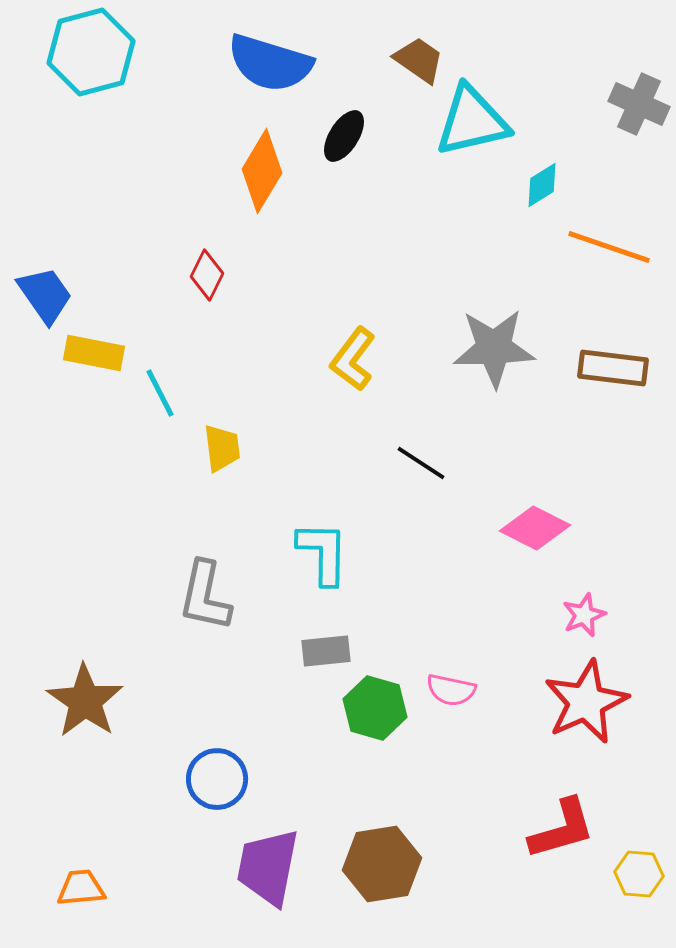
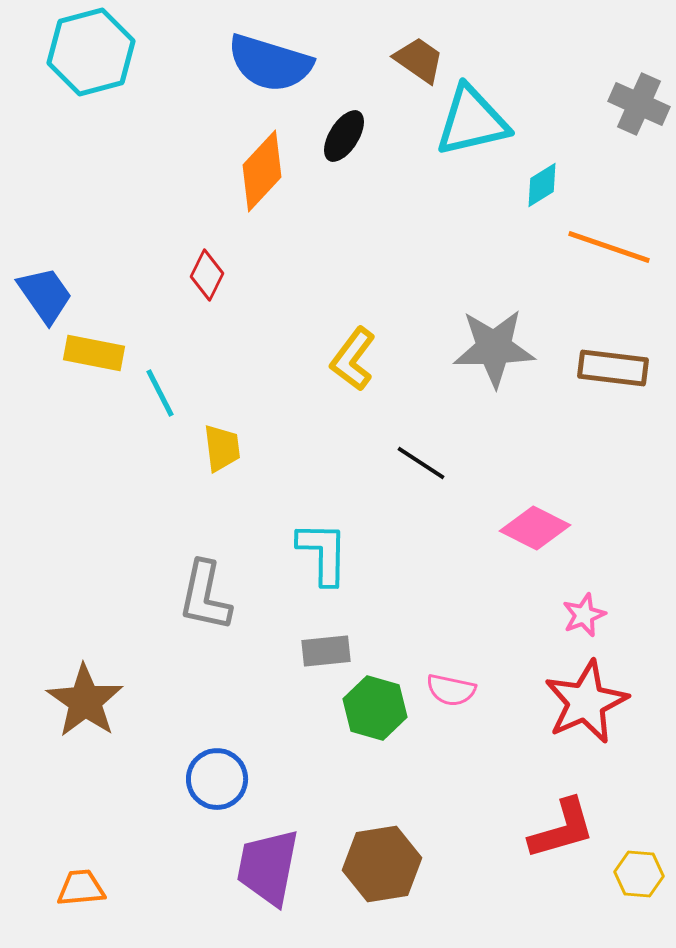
orange diamond: rotated 12 degrees clockwise
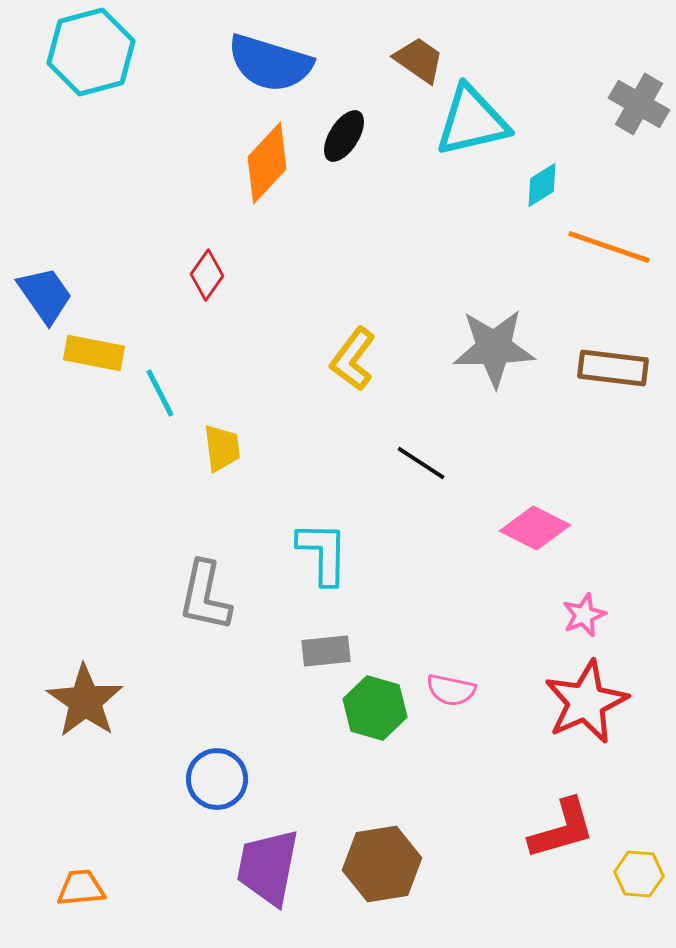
gray cross: rotated 6 degrees clockwise
orange diamond: moved 5 px right, 8 px up
red diamond: rotated 9 degrees clockwise
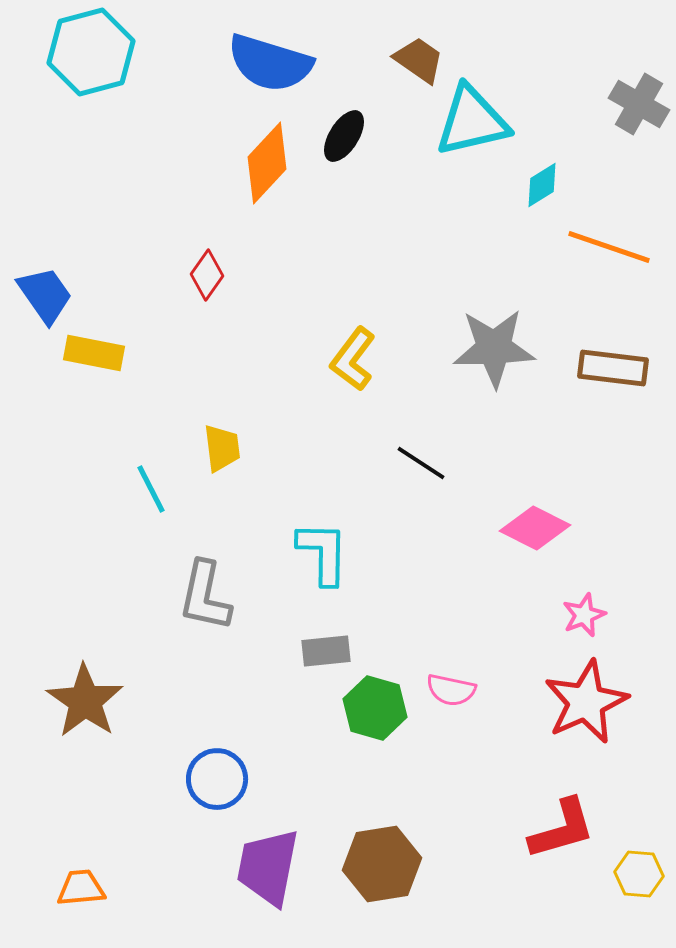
cyan line: moved 9 px left, 96 px down
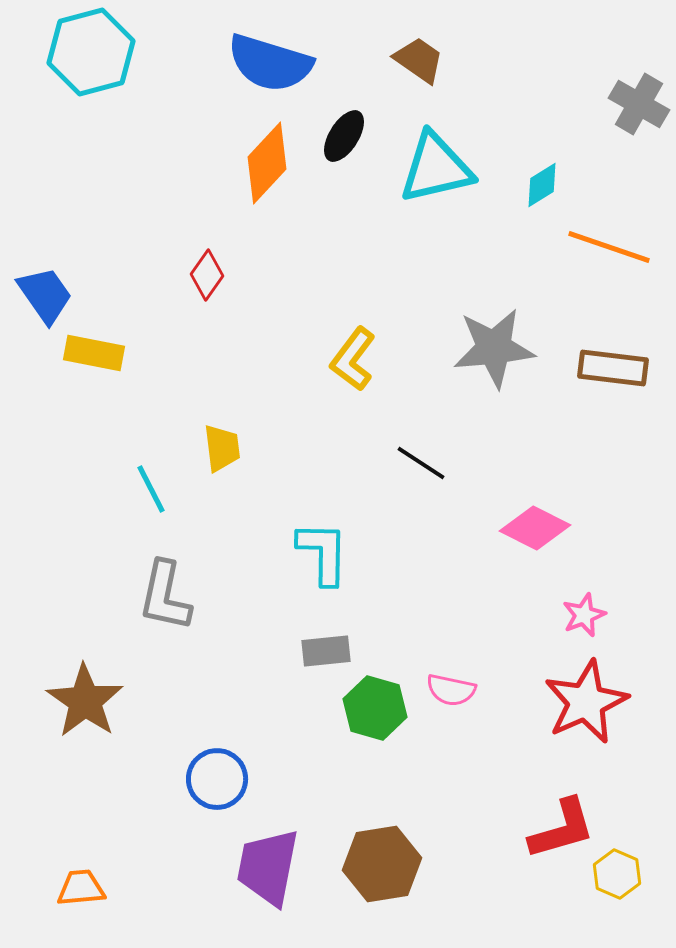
cyan triangle: moved 36 px left, 47 px down
gray star: rotated 4 degrees counterclockwise
gray L-shape: moved 40 px left
yellow hexagon: moved 22 px left; rotated 18 degrees clockwise
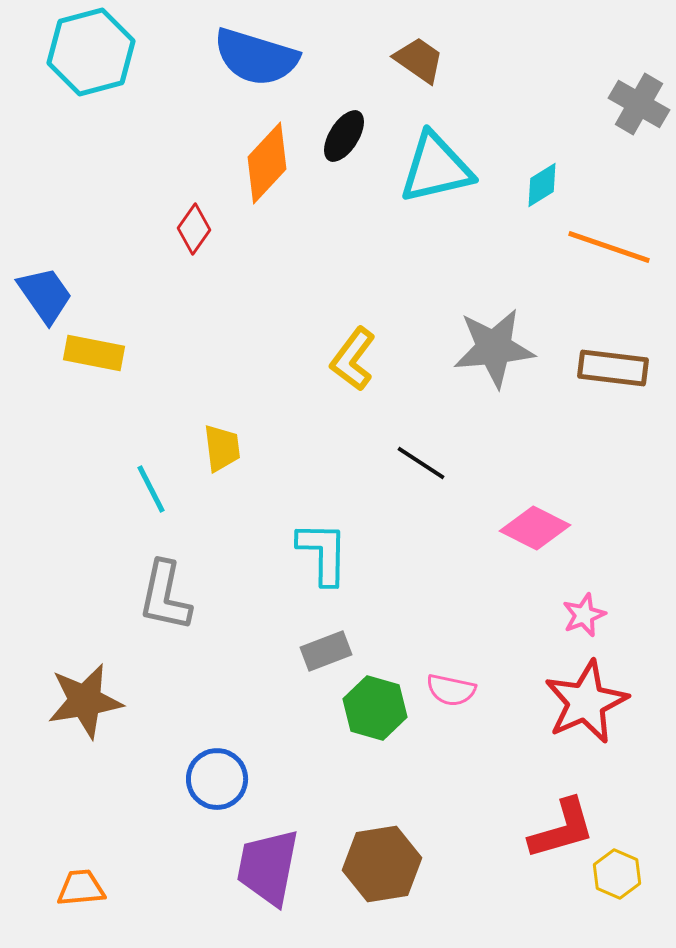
blue semicircle: moved 14 px left, 6 px up
red diamond: moved 13 px left, 46 px up
gray rectangle: rotated 15 degrees counterclockwise
brown star: rotated 28 degrees clockwise
